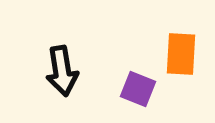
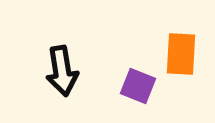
purple square: moved 3 px up
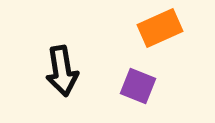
orange rectangle: moved 21 px left, 26 px up; rotated 63 degrees clockwise
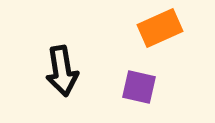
purple square: moved 1 px right, 1 px down; rotated 9 degrees counterclockwise
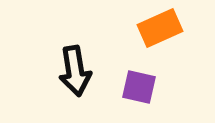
black arrow: moved 13 px right
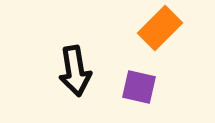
orange rectangle: rotated 21 degrees counterclockwise
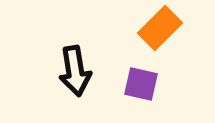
purple square: moved 2 px right, 3 px up
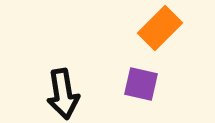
black arrow: moved 12 px left, 23 px down
